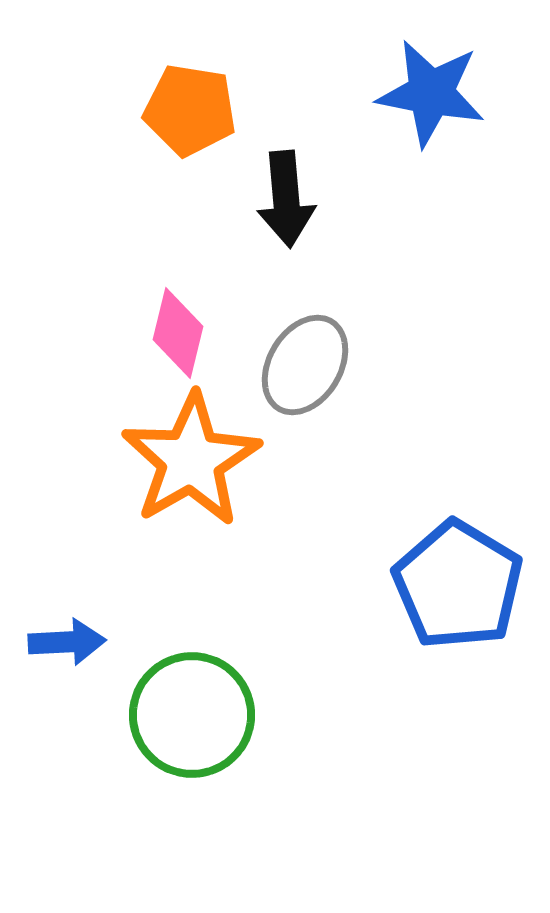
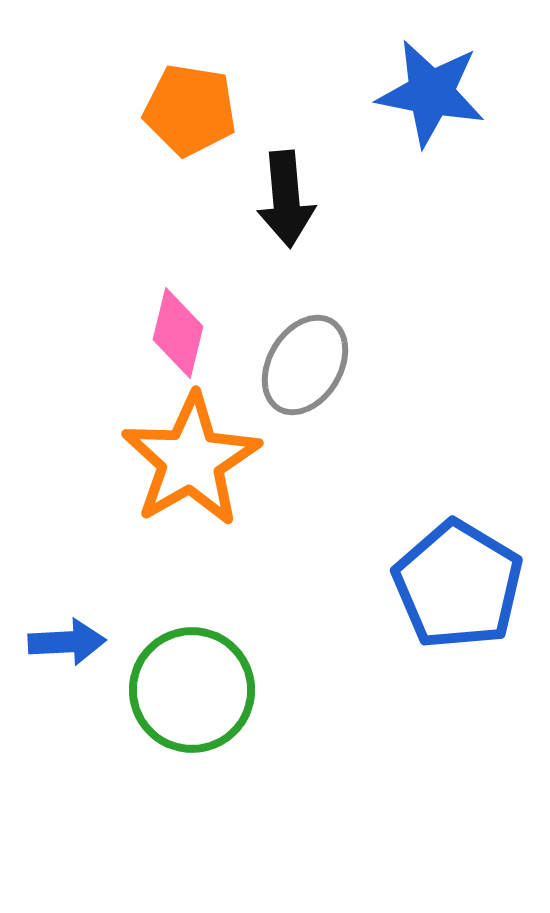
green circle: moved 25 px up
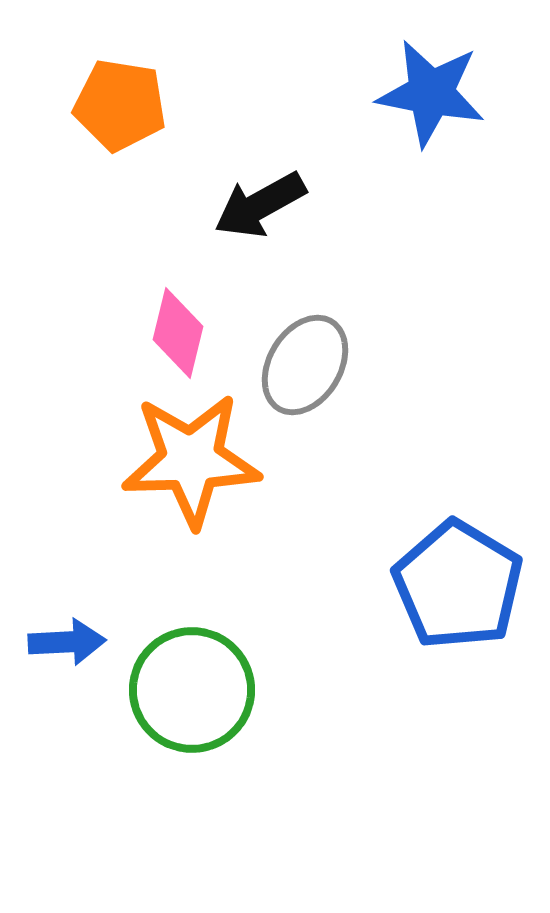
orange pentagon: moved 70 px left, 5 px up
black arrow: moved 26 px left, 6 px down; rotated 66 degrees clockwise
orange star: rotated 28 degrees clockwise
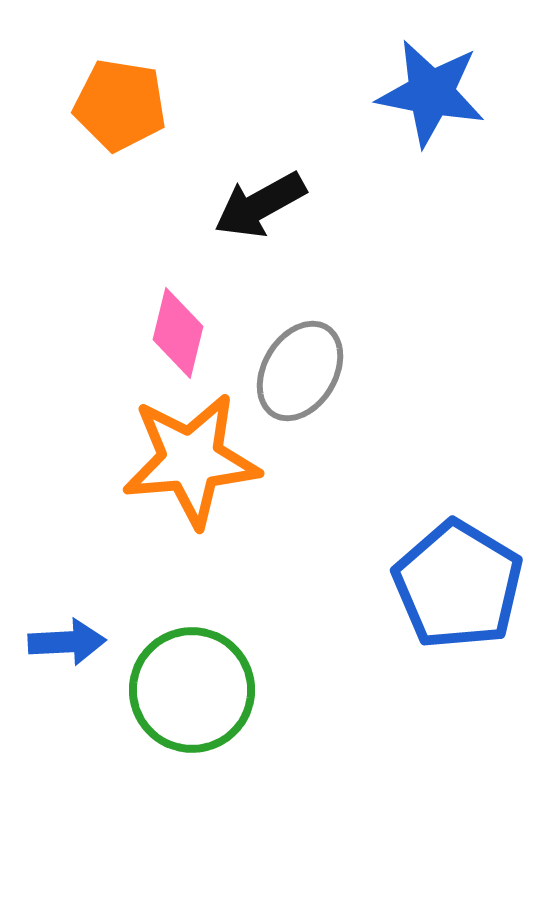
gray ellipse: moved 5 px left, 6 px down
orange star: rotated 3 degrees counterclockwise
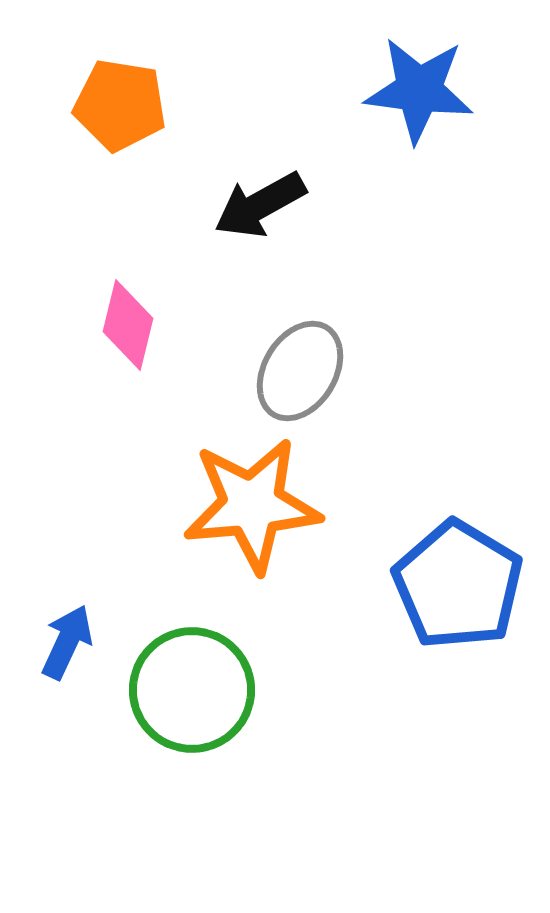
blue star: moved 12 px left, 3 px up; rotated 4 degrees counterclockwise
pink diamond: moved 50 px left, 8 px up
orange star: moved 61 px right, 45 px down
blue arrow: rotated 62 degrees counterclockwise
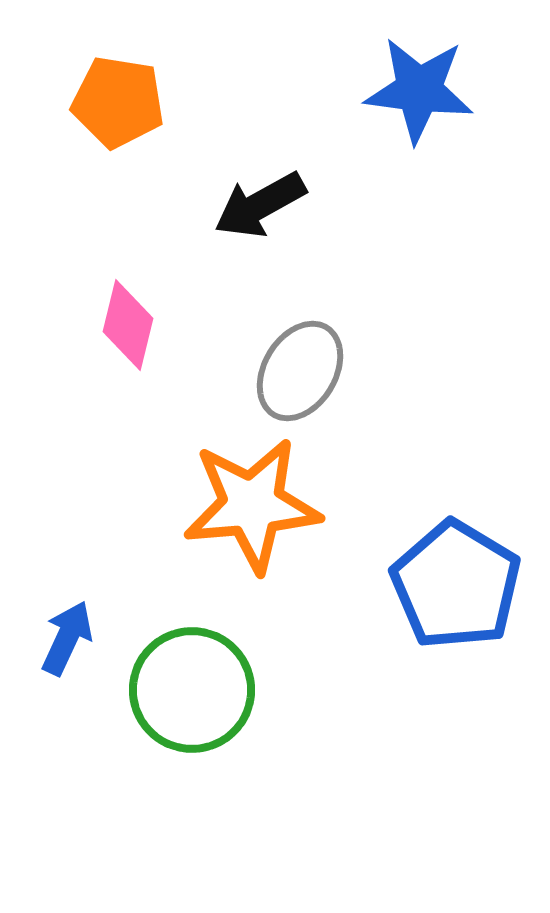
orange pentagon: moved 2 px left, 3 px up
blue pentagon: moved 2 px left
blue arrow: moved 4 px up
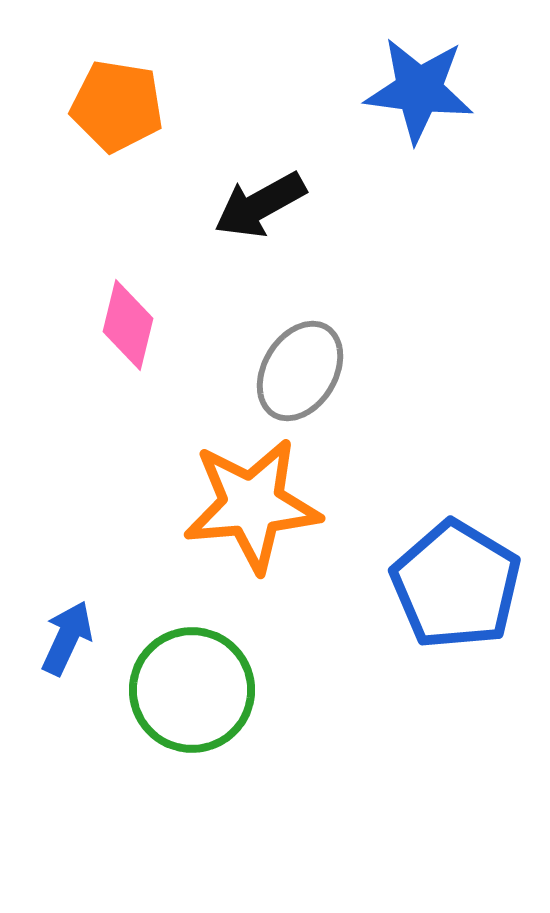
orange pentagon: moved 1 px left, 4 px down
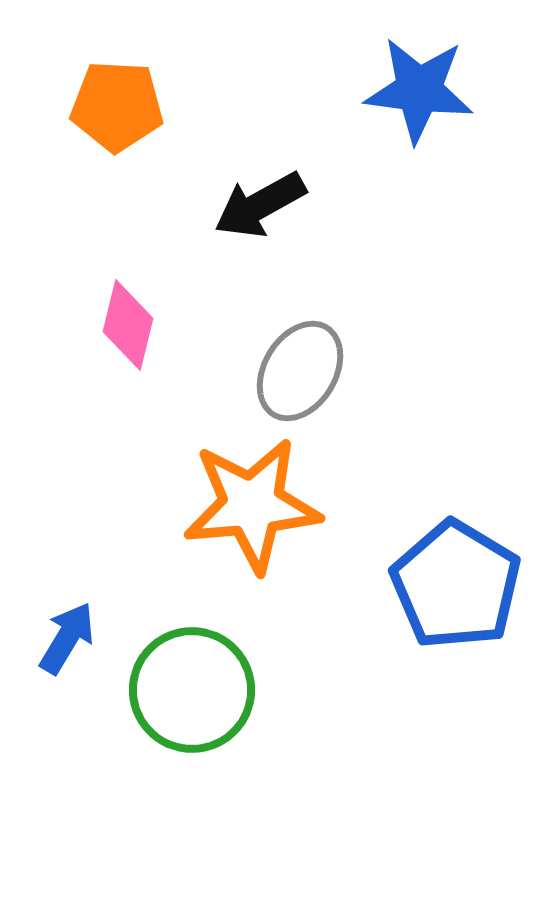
orange pentagon: rotated 6 degrees counterclockwise
blue arrow: rotated 6 degrees clockwise
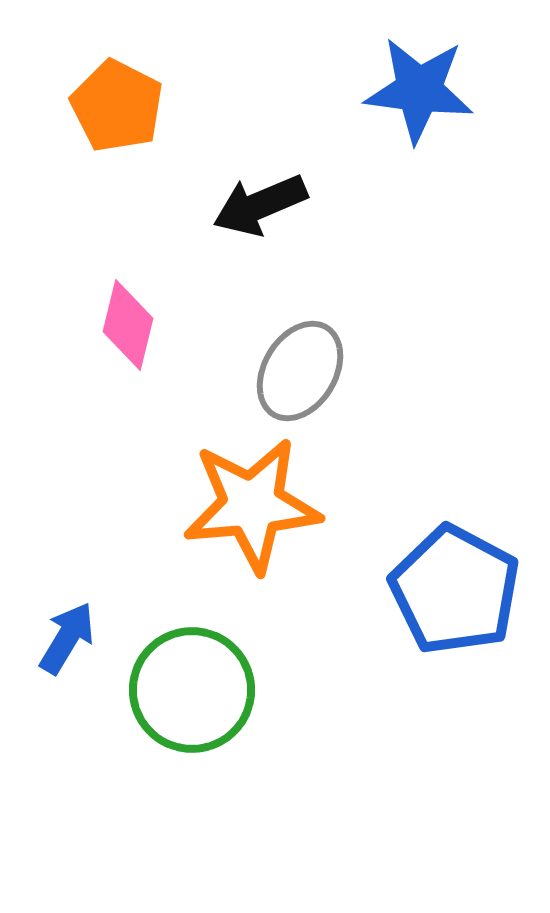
orange pentagon: rotated 24 degrees clockwise
black arrow: rotated 6 degrees clockwise
blue pentagon: moved 1 px left, 5 px down; rotated 3 degrees counterclockwise
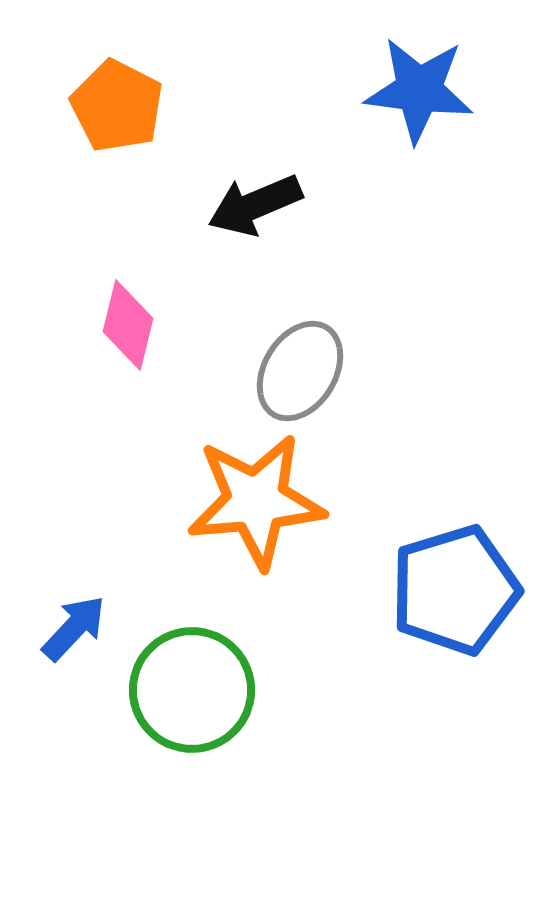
black arrow: moved 5 px left
orange star: moved 4 px right, 4 px up
blue pentagon: rotated 27 degrees clockwise
blue arrow: moved 7 px right, 10 px up; rotated 12 degrees clockwise
